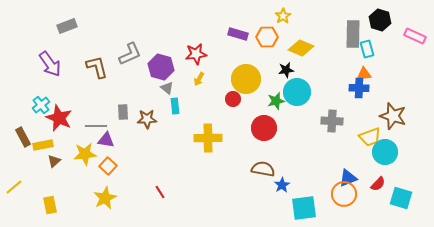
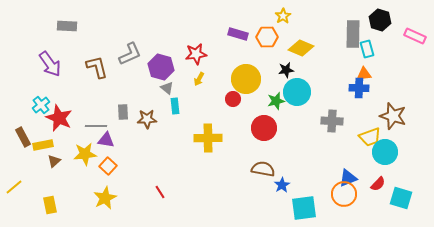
gray rectangle at (67, 26): rotated 24 degrees clockwise
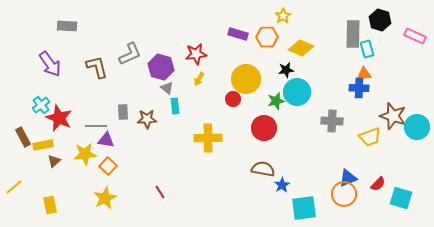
cyan circle at (385, 152): moved 32 px right, 25 px up
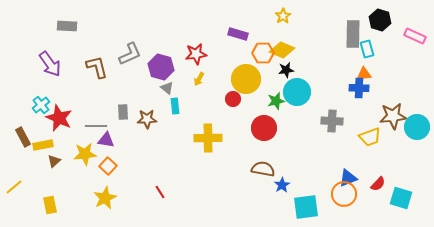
orange hexagon at (267, 37): moved 4 px left, 16 px down
yellow diamond at (301, 48): moved 19 px left, 2 px down
brown star at (393, 116): rotated 24 degrees counterclockwise
cyan square at (304, 208): moved 2 px right, 1 px up
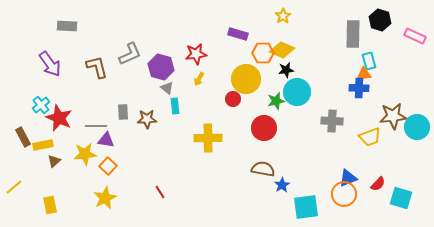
cyan rectangle at (367, 49): moved 2 px right, 12 px down
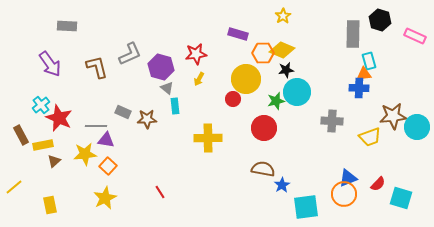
gray rectangle at (123, 112): rotated 63 degrees counterclockwise
brown rectangle at (23, 137): moved 2 px left, 2 px up
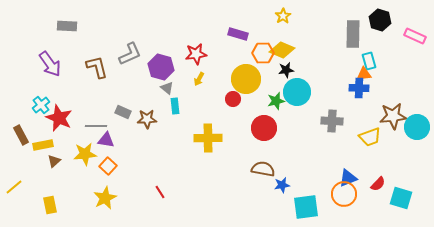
blue star at (282, 185): rotated 21 degrees clockwise
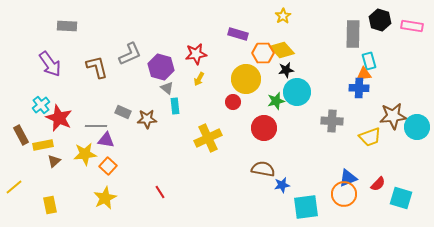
pink rectangle at (415, 36): moved 3 px left, 10 px up; rotated 15 degrees counterclockwise
yellow diamond at (282, 50): rotated 25 degrees clockwise
red circle at (233, 99): moved 3 px down
yellow cross at (208, 138): rotated 24 degrees counterclockwise
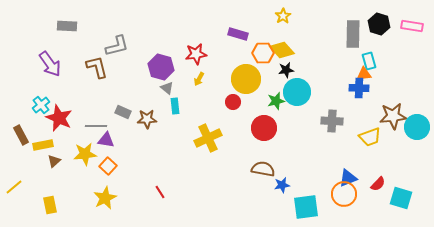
black hexagon at (380, 20): moved 1 px left, 4 px down
gray L-shape at (130, 54): moved 13 px left, 8 px up; rotated 10 degrees clockwise
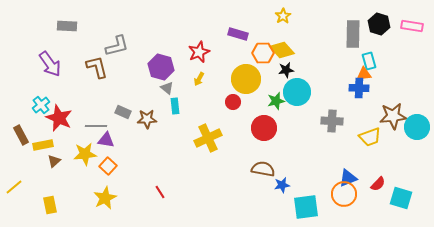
red star at (196, 54): moved 3 px right, 2 px up; rotated 15 degrees counterclockwise
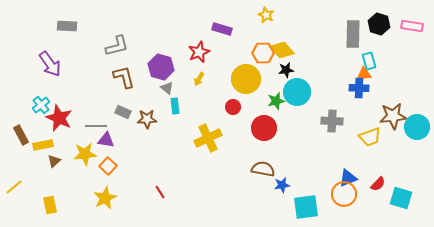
yellow star at (283, 16): moved 17 px left, 1 px up; rotated 14 degrees counterclockwise
purple rectangle at (238, 34): moved 16 px left, 5 px up
brown L-shape at (97, 67): moved 27 px right, 10 px down
red circle at (233, 102): moved 5 px down
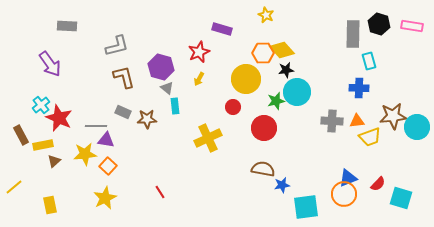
orange triangle at (364, 74): moved 7 px left, 47 px down
